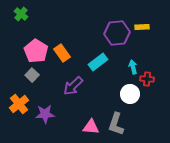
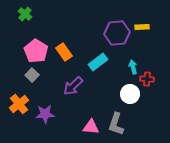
green cross: moved 4 px right
orange rectangle: moved 2 px right, 1 px up
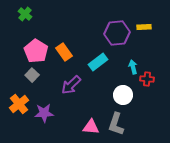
yellow rectangle: moved 2 px right
purple arrow: moved 2 px left, 1 px up
white circle: moved 7 px left, 1 px down
purple star: moved 1 px left, 1 px up
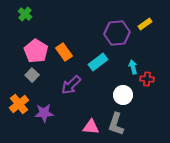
yellow rectangle: moved 1 px right, 3 px up; rotated 32 degrees counterclockwise
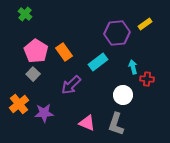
gray square: moved 1 px right, 1 px up
pink triangle: moved 4 px left, 4 px up; rotated 18 degrees clockwise
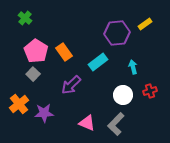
green cross: moved 4 px down
red cross: moved 3 px right, 12 px down; rotated 24 degrees counterclockwise
gray L-shape: rotated 25 degrees clockwise
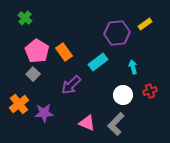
pink pentagon: moved 1 px right
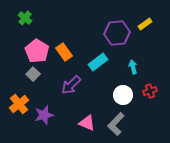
purple star: moved 2 px down; rotated 12 degrees counterclockwise
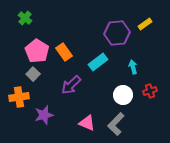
orange cross: moved 7 px up; rotated 30 degrees clockwise
